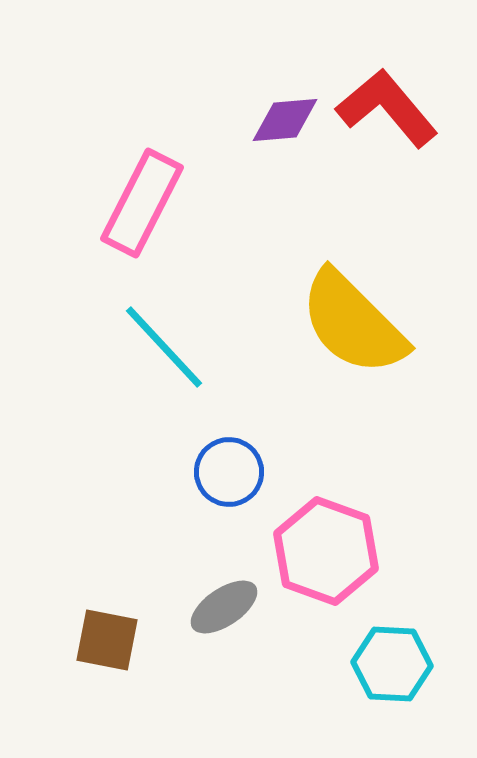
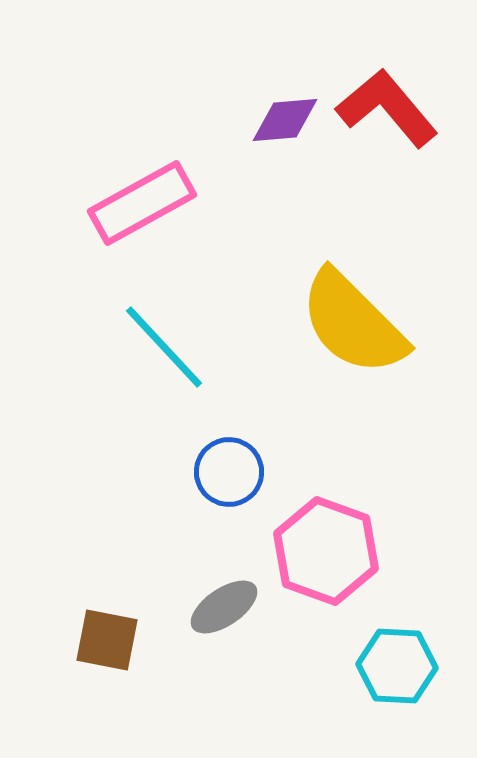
pink rectangle: rotated 34 degrees clockwise
cyan hexagon: moved 5 px right, 2 px down
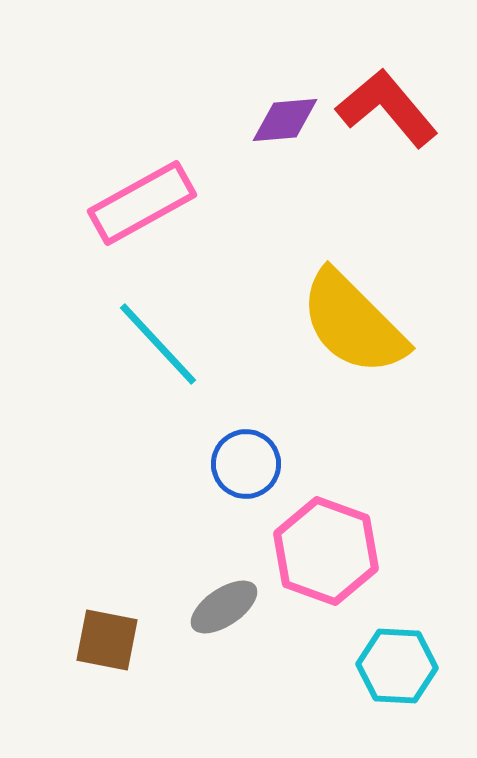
cyan line: moved 6 px left, 3 px up
blue circle: moved 17 px right, 8 px up
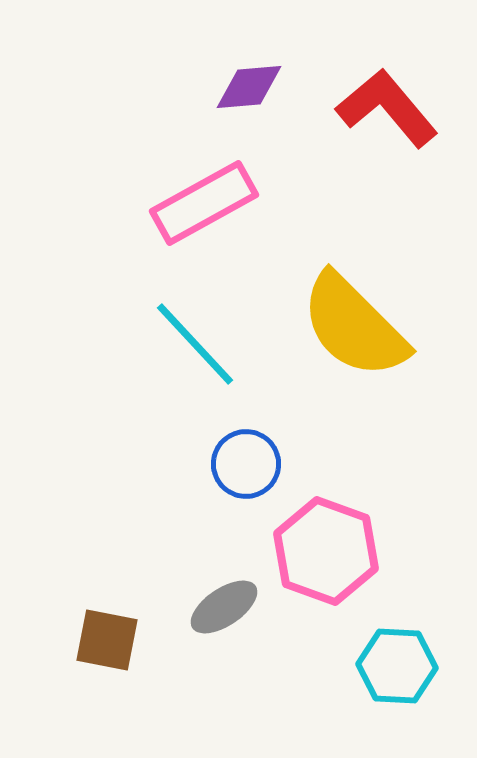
purple diamond: moved 36 px left, 33 px up
pink rectangle: moved 62 px right
yellow semicircle: moved 1 px right, 3 px down
cyan line: moved 37 px right
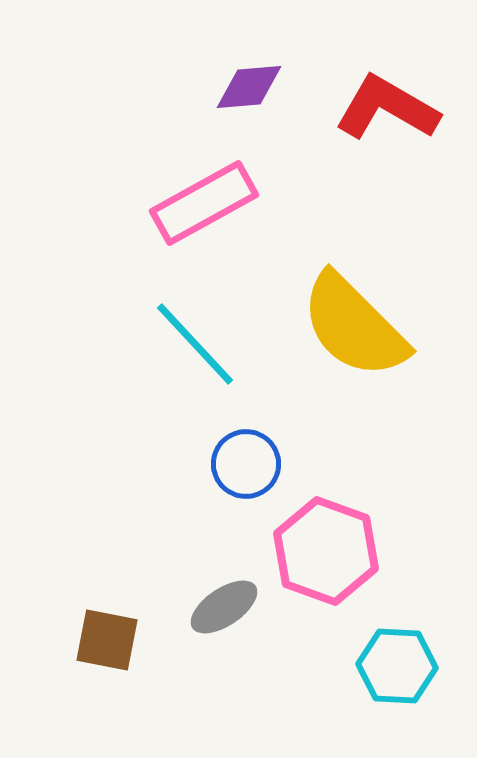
red L-shape: rotated 20 degrees counterclockwise
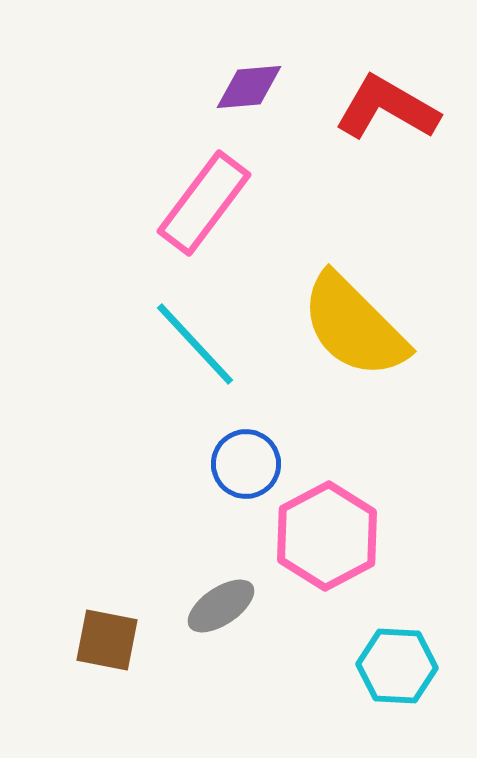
pink rectangle: rotated 24 degrees counterclockwise
pink hexagon: moved 1 px right, 15 px up; rotated 12 degrees clockwise
gray ellipse: moved 3 px left, 1 px up
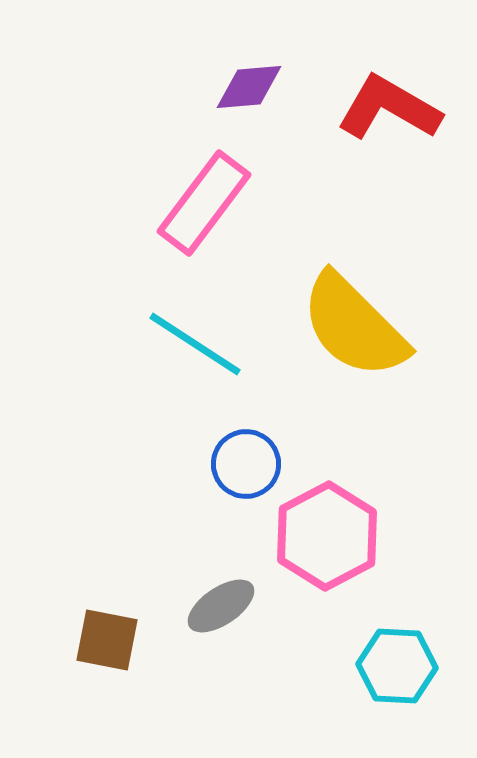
red L-shape: moved 2 px right
cyan line: rotated 14 degrees counterclockwise
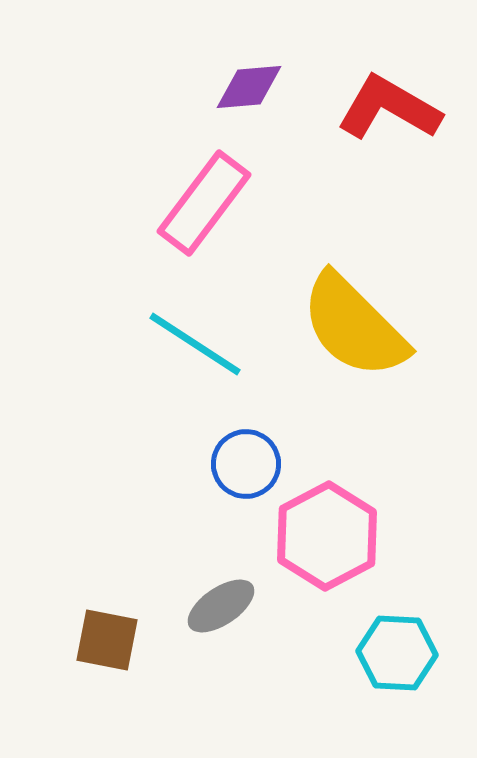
cyan hexagon: moved 13 px up
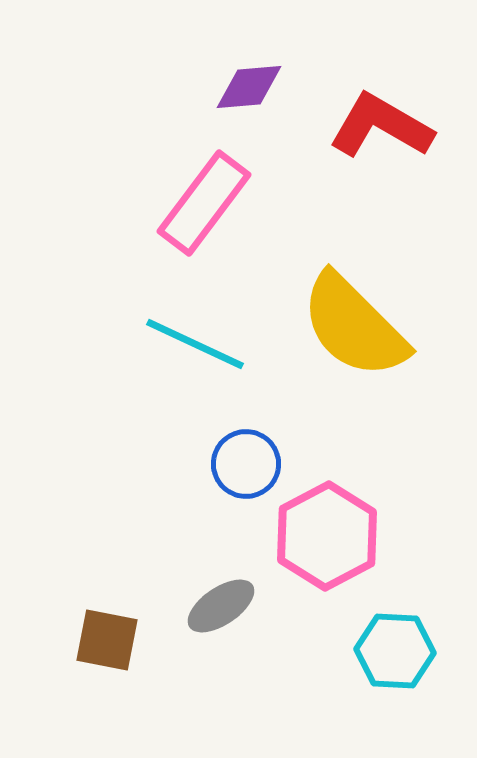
red L-shape: moved 8 px left, 18 px down
cyan line: rotated 8 degrees counterclockwise
cyan hexagon: moved 2 px left, 2 px up
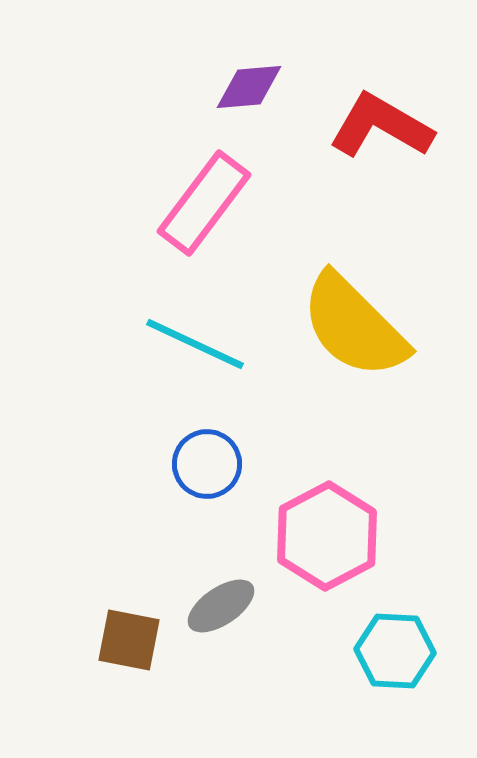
blue circle: moved 39 px left
brown square: moved 22 px right
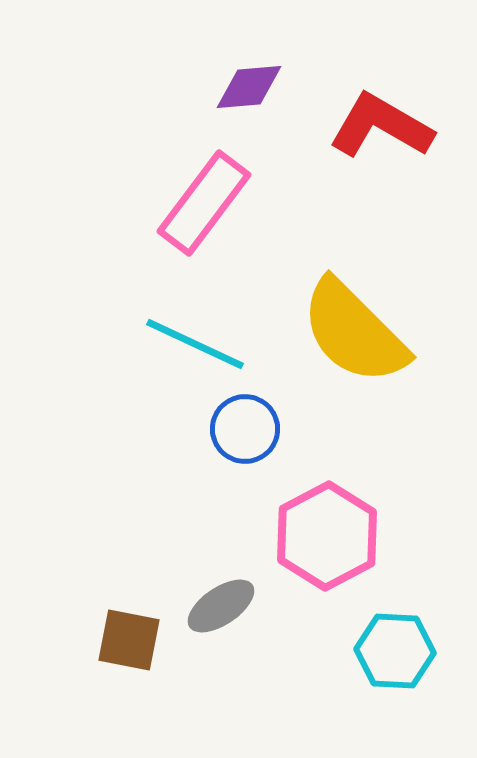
yellow semicircle: moved 6 px down
blue circle: moved 38 px right, 35 px up
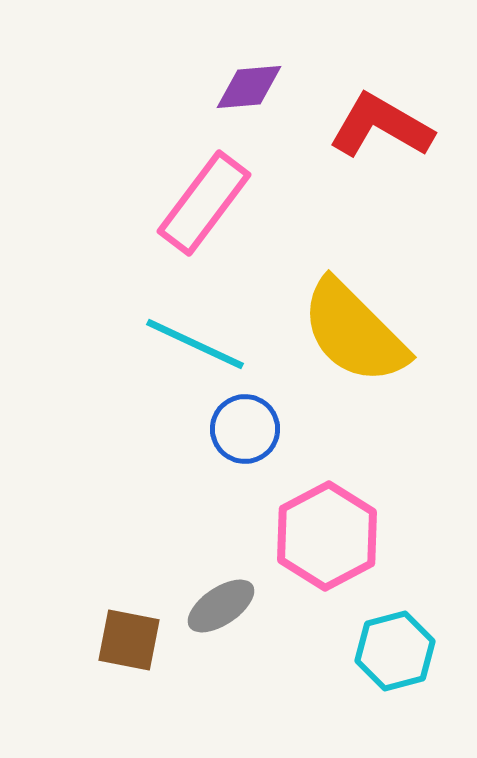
cyan hexagon: rotated 18 degrees counterclockwise
